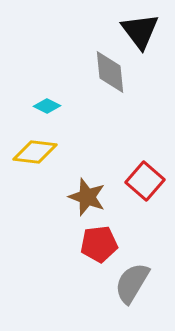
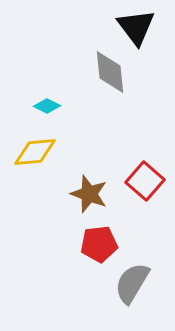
black triangle: moved 4 px left, 4 px up
yellow diamond: rotated 12 degrees counterclockwise
brown star: moved 2 px right, 3 px up
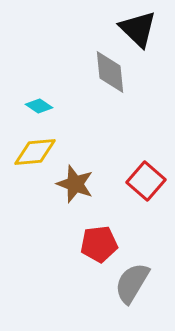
black triangle: moved 2 px right, 2 px down; rotated 9 degrees counterclockwise
cyan diamond: moved 8 px left; rotated 8 degrees clockwise
red square: moved 1 px right
brown star: moved 14 px left, 10 px up
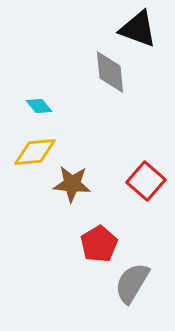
black triangle: rotated 24 degrees counterclockwise
cyan diamond: rotated 16 degrees clockwise
brown star: moved 3 px left; rotated 15 degrees counterclockwise
red pentagon: rotated 24 degrees counterclockwise
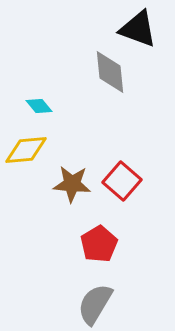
yellow diamond: moved 9 px left, 2 px up
red square: moved 24 px left
gray semicircle: moved 37 px left, 21 px down
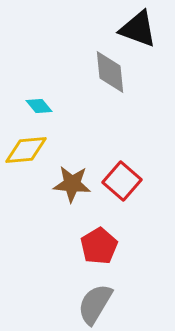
red pentagon: moved 2 px down
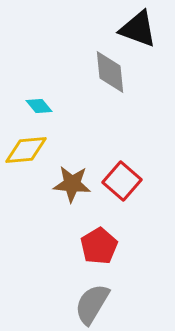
gray semicircle: moved 3 px left
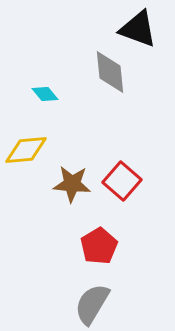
cyan diamond: moved 6 px right, 12 px up
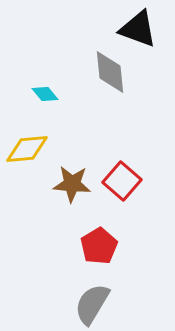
yellow diamond: moved 1 px right, 1 px up
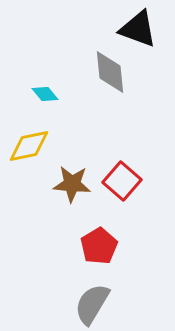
yellow diamond: moved 2 px right, 3 px up; rotated 6 degrees counterclockwise
